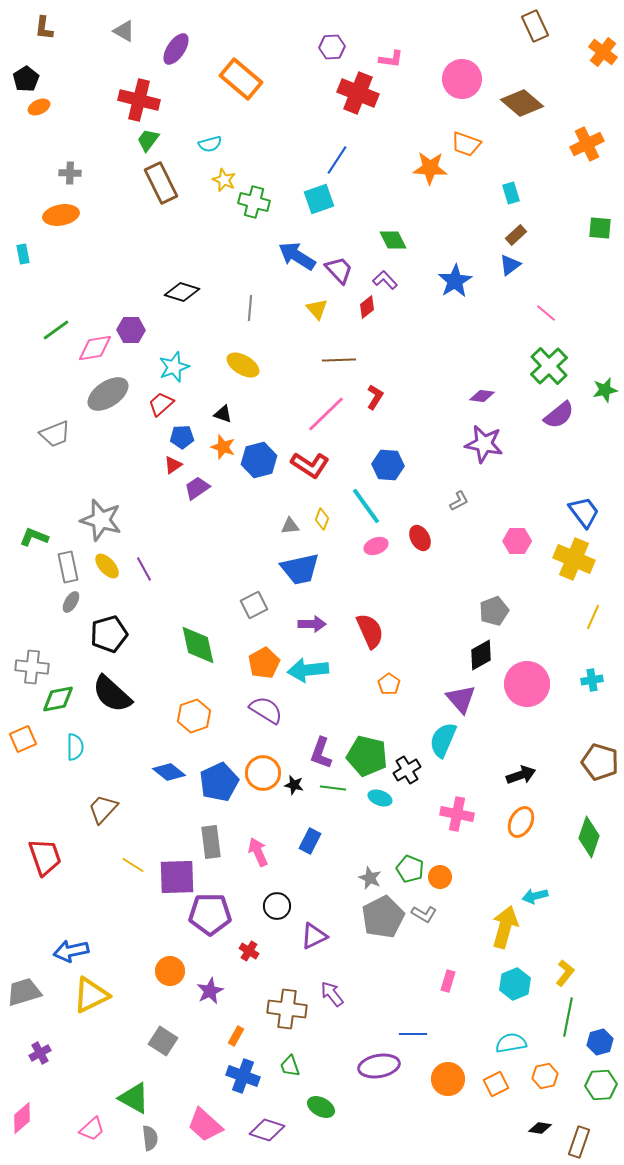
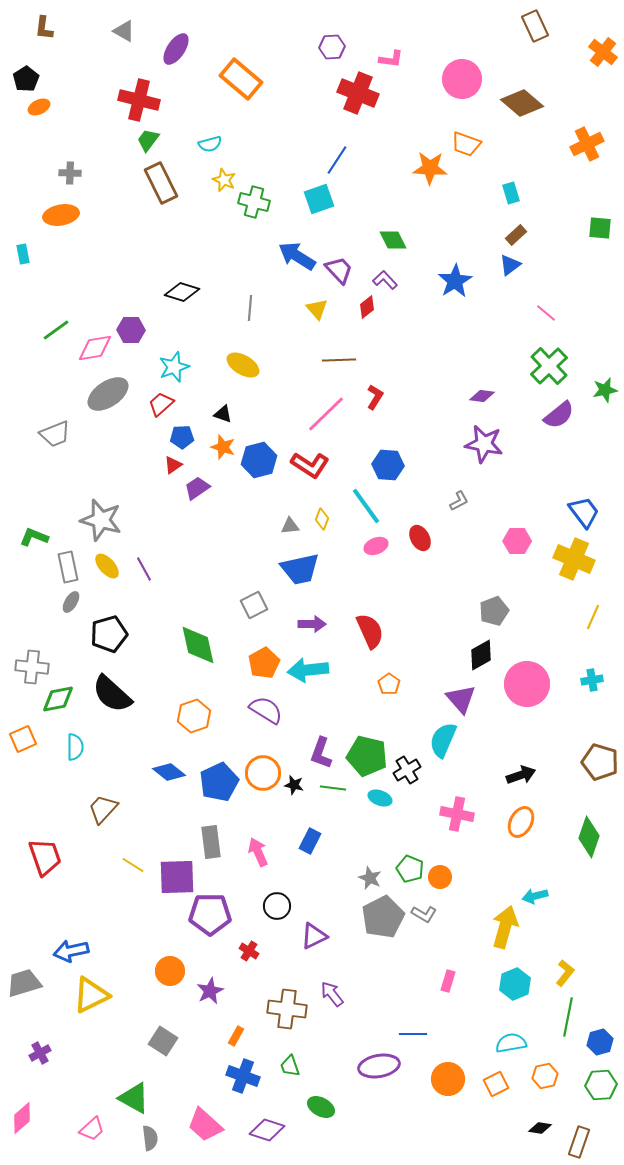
gray trapezoid at (24, 992): moved 9 px up
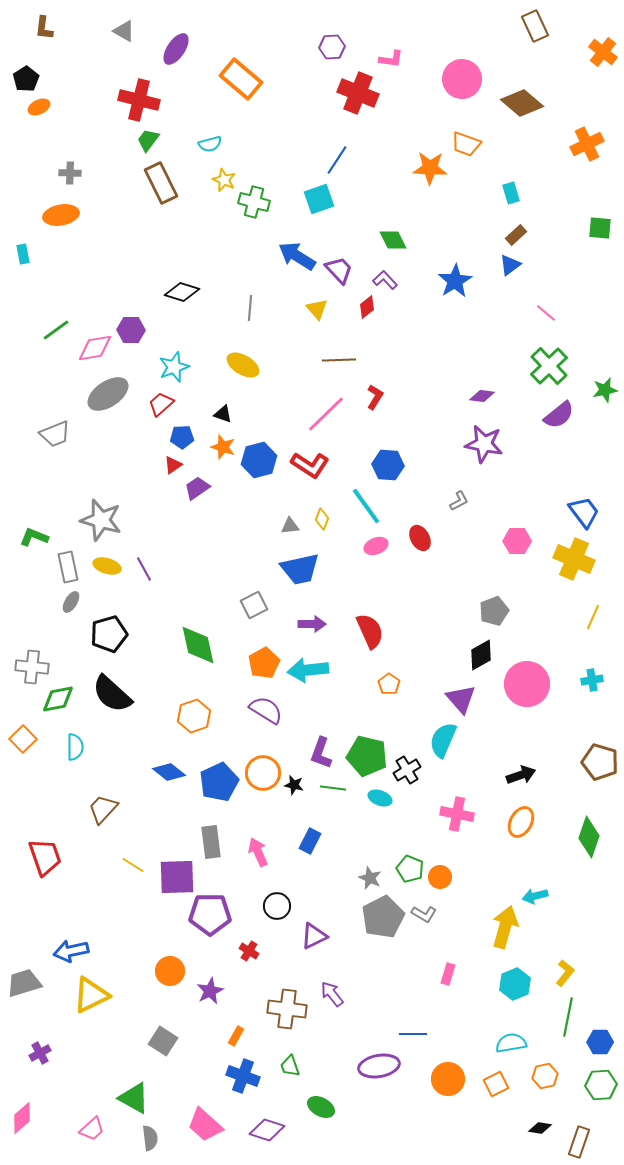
yellow ellipse at (107, 566): rotated 32 degrees counterclockwise
orange square at (23, 739): rotated 20 degrees counterclockwise
pink rectangle at (448, 981): moved 7 px up
blue hexagon at (600, 1042): rotated 15 degrees clockwise
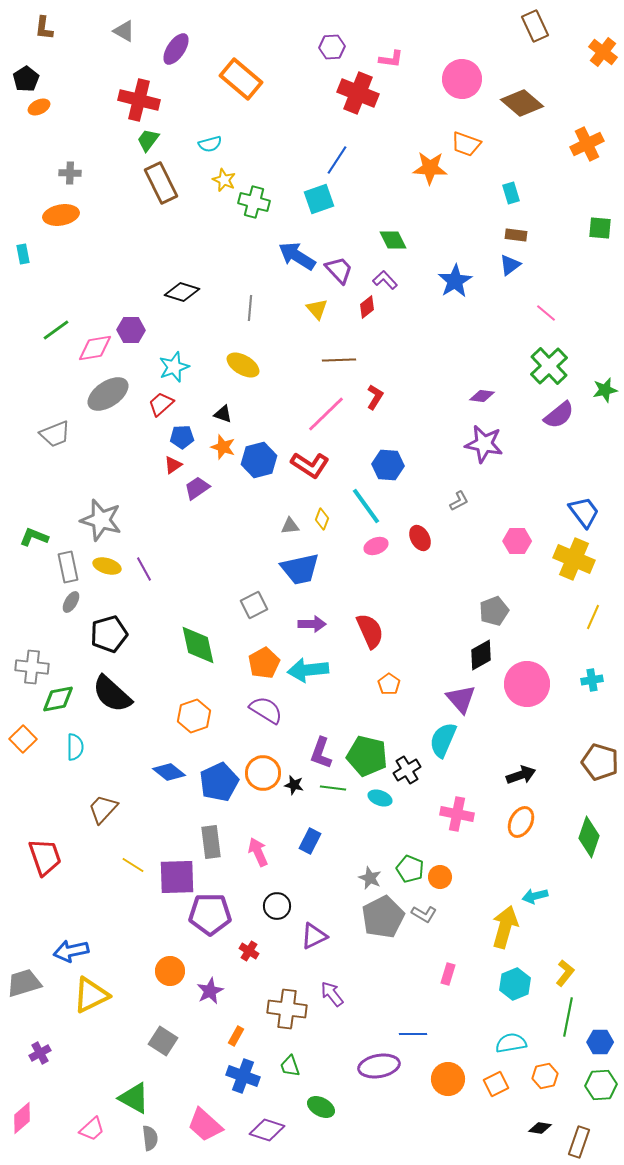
brown rectangle at (516, 235): rotated 50 degrees clockwise
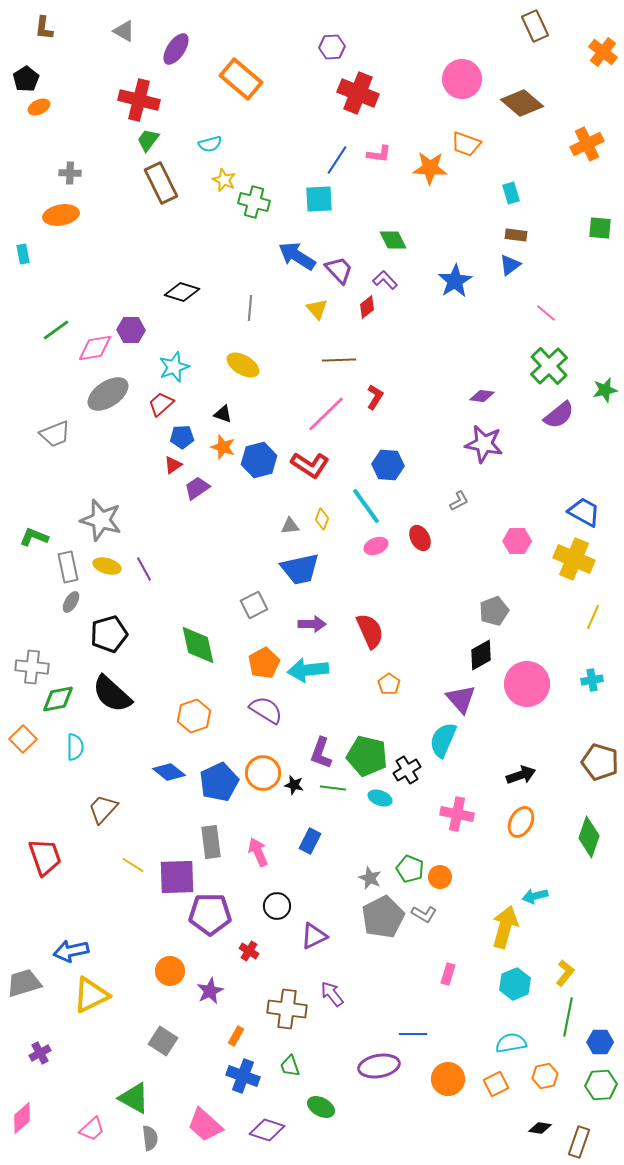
pink L-shape at (391, 59): moved 12 px left, 95 px down
cyan square at (319, 199): rotated 16 degrees clockwise
blue trapezoid at (584, 512): rotated 24 degrees counterclockwise
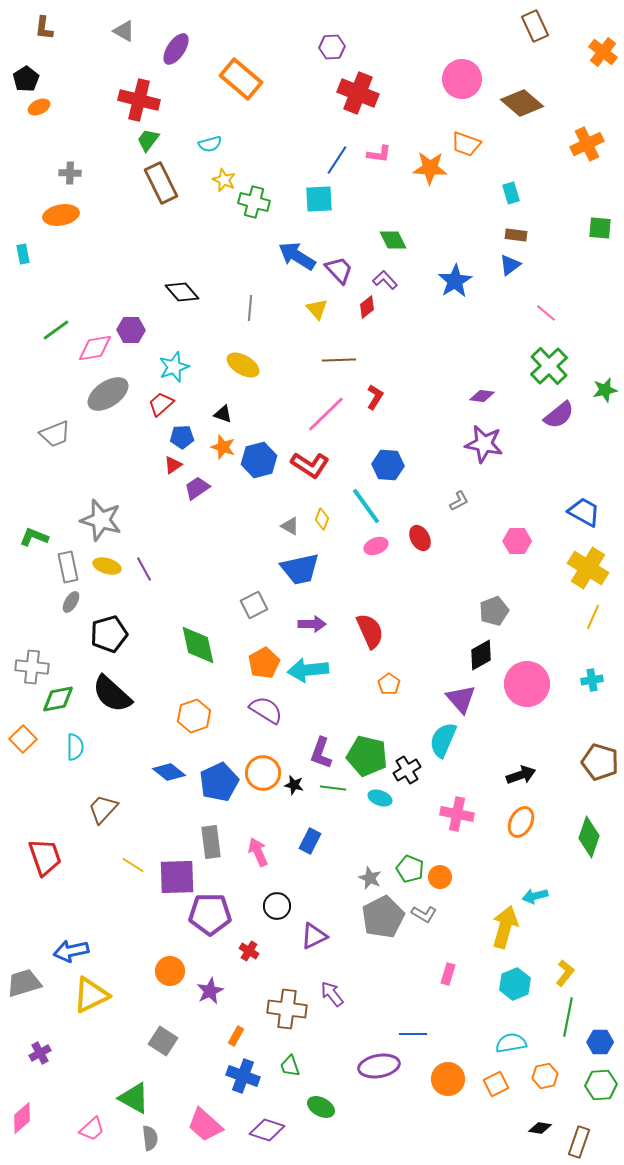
black diamond at (182, 292): rotated 32 degrees clockwise
gray triangle at (290, 526): rotated 36 degrees clockwise
yellow cross at (574, 559): moved 14 px right, 9 px down; rotated 9 degrees clockwise
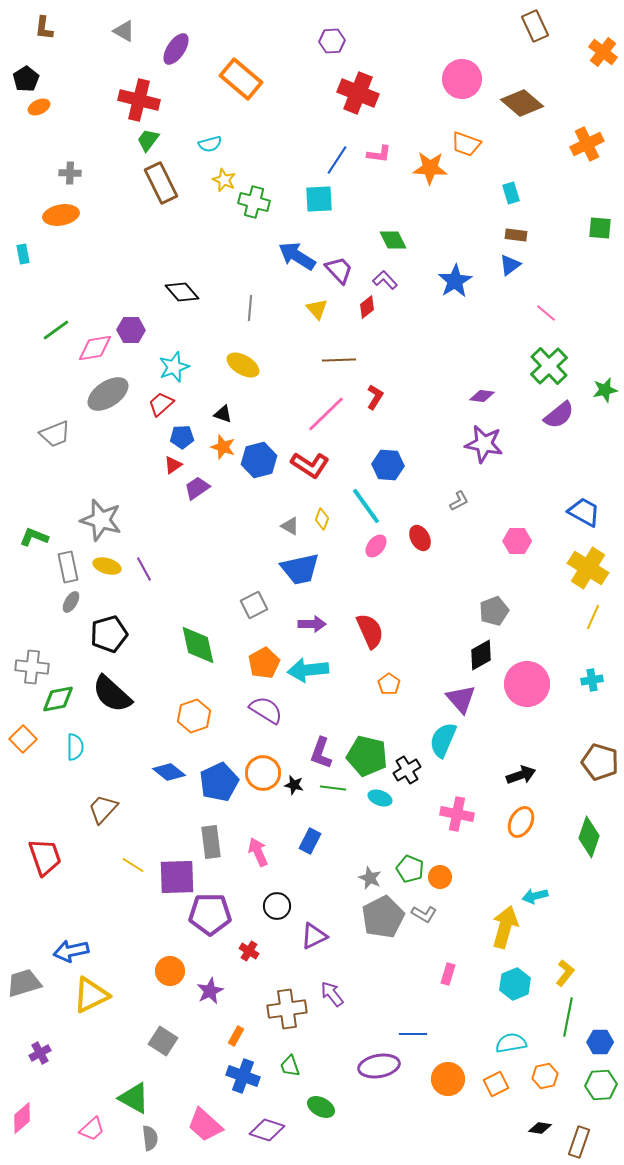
purple hexagon at (332, 47): moved 6 px up
pink ellipse at (376, 546): rotated 30 degrees counterclockwise
brown cross at (287, 1009): rotated 15 degrees counterclockwise
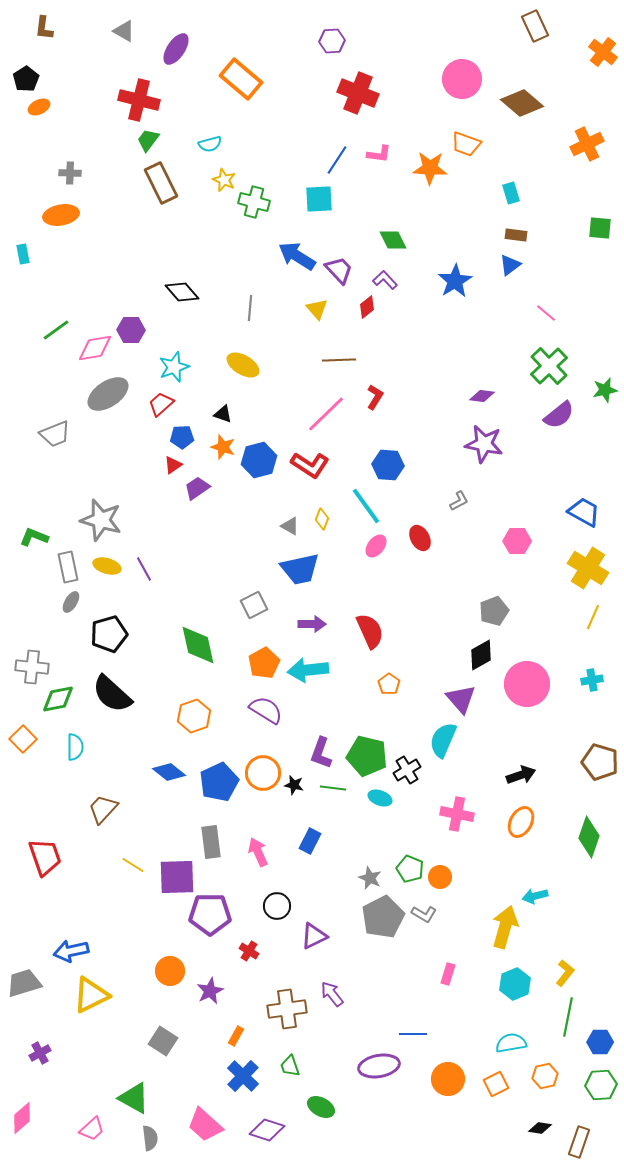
blue cross at (243, 1076): rotated 24 degrees clockwise
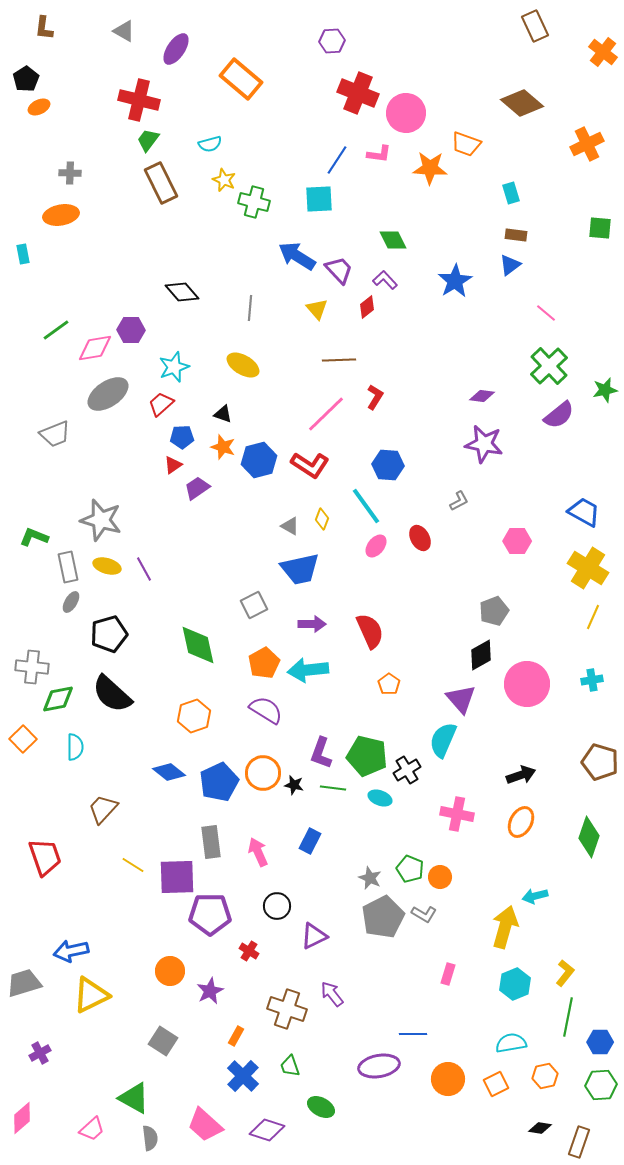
pink circle at (462, 79): moved 56 px left, 34 px down
brown cross at (287, 1009): rotated 27 degrees clockwise
